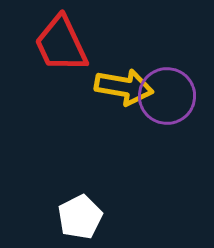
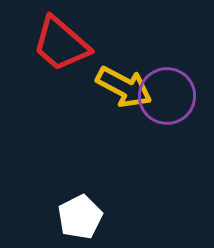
red trapezoid: rotated 24 degrees counterclockwise
yellow arrow: rotated 18 degrees clockwise
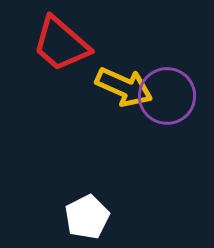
yellow arrow: rotated 4 degrees counterclockwise
white pentagon: moved 7 px right
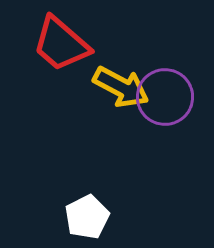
yellow arrow: moved 3 px left; rotated 4 degrees clockwise
purple circle: moved 2 px left, 1 px down
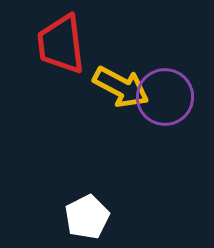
red trapezoid: rotated 42 degrees clockwise
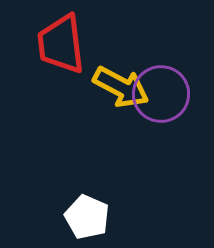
purple circle: moved 4 px left, 3 px up
white pentagon: rotated 21 degrees counterclockwise
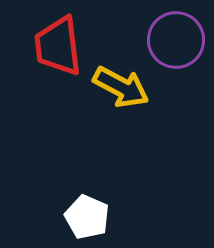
red trapezoid: moved 3 px left, 2 px down
purple circle: moved 15 px right, 54 px up
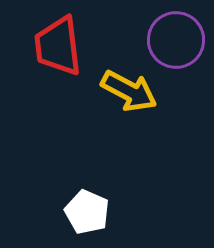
yellow arrow: moved 8 px right, 4 px down
white pentagon: moved 5 px up
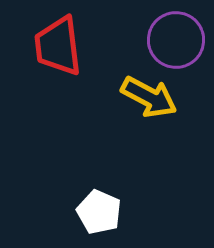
yellow arrow: moved 20 px right, 6 px down
white pentagon: moved 12 px right
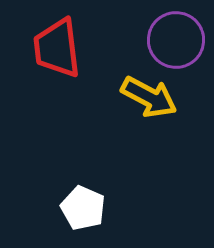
red trapezoid: moved 1 px left, 2 px down
white pentagon: moved 16 px left, 4 px up
